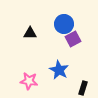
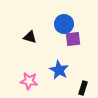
black triangle: moved 4 px down; rotated 16 degrees clockwise
purple square: rotated 21 degrees clockwise
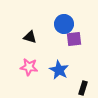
purple square: moved 1 px right
pink star: moved 14 px up
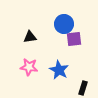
black triangle: rotated 24 degrees counterclockwise
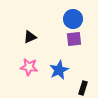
blue circle: moved 9 px right, 5 px up
black triangle: rotated 16 degrees counterclockwise
blue star: rotated 18 degrees clockwise
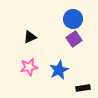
purple square: rotated 28 degrees counterclockwise
pink star: rotated 18 degrees counterclockwise
black rectangle: rotated 64 degrees clockwise
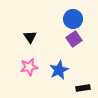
black triangle: rotated 40 degrees counterclockwise
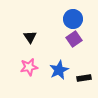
black rectangle: moved 1 px right, 10 px up
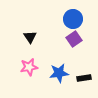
blue star: moved 3 px down; rotated 18 degrees clockwise
